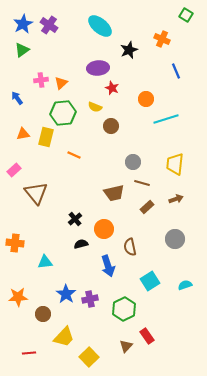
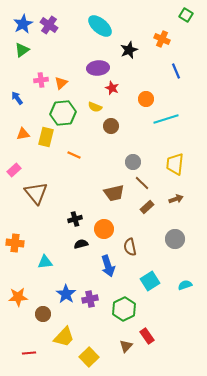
brown line at (142, 183): rotated 28 degrees clockwise
black cross at (75, 219): rotated 24 degrees clockwise
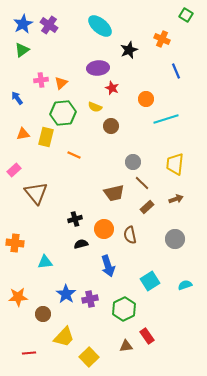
brown semicircle at (130, 247): moved 12 px up
brown triangle at (126, 346): rotated 40 degrees clockwise
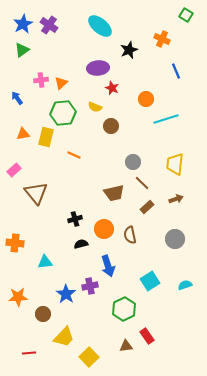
purple cross at (90, 299): moved 13 px up
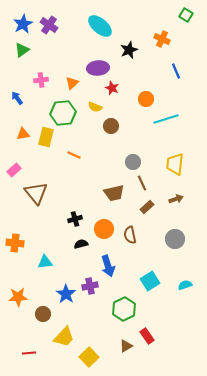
orange triangle at (61, 83): moved 11 px right
brown line at (142, 183): rotated 21 degrees clockwise
brown triangle at (126, 346): rotated 24 degrees counterclockwise
